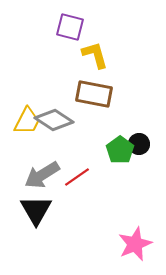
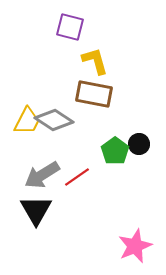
yellow L-shape: moved 6 px down
green pentagon: moved 5 px left, 1 px down
pink star: moved 2 px down
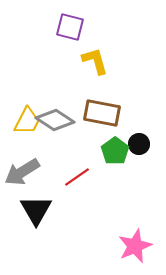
brown rectangle: moved 8 px right, 19 px down
gray diamond: moved 1 px right
gray arrow: moved 20 px left, 3 px up
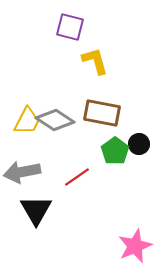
gray arrow: rotated 21 degrees clockwise
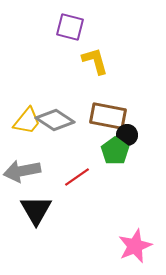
brown rectangle: moved 6 px right, 3 px down
yellow trapezoid: rotated 12 degrees clockwise
black circle: moved 12 px left, 9 px up
gray arrow: moved 1 px up
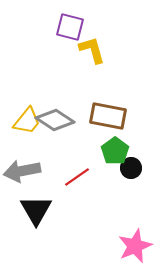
yellow L-shape: moved 3 px left, 11 px up
black circle: moved 4 px right, 33 px down
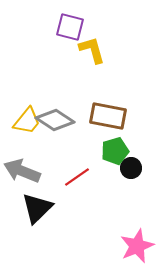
green pentagon: rotated 20 degrees clockwise
gray arrow: rotated 33 degrees clockwise
black triangle: moved 1 px right, 2 px up; rotated 16 degrees clockwise
pink star: moved 2 px right
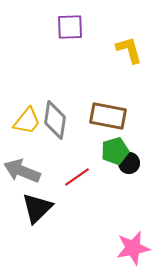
purple square: rotated 16 degrees counterclockwise
yellow L-shape: moved 37 px right
gray diamond: rotated 66 degrees clockwise
black circle: moved 2 px left, 5 px up
pink star: moved 4 px left, 2 px down; rotated 12 degrees clockwise
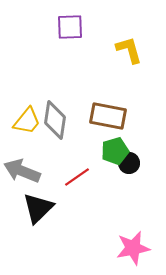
black triangle: moved 1 px right
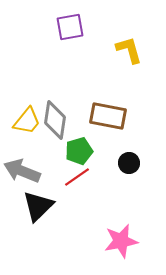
purple square: rotated 8 degrees counterclockwise
green pentagon: moved 36 px left
black triangle: moved 2 px up
pink star: moved 12 px left, 7 px up
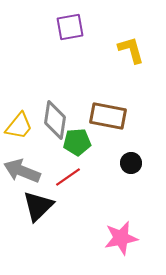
yellow L-shape: moved 2 px right
yellow trapezoid: moved 8 px left, 5 px down
green pentagon: moved 2 px left, 9 px up; rotated 12 degrees clockwise
black circle: moved 2 px right
red line: moved 9 px left
pink star: moved 3 px up
